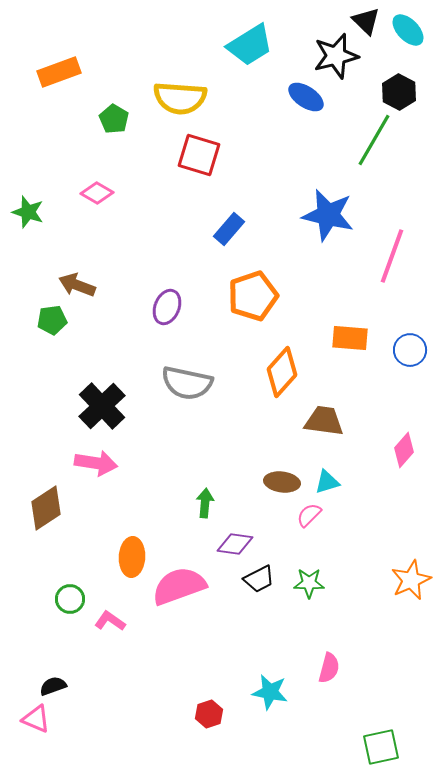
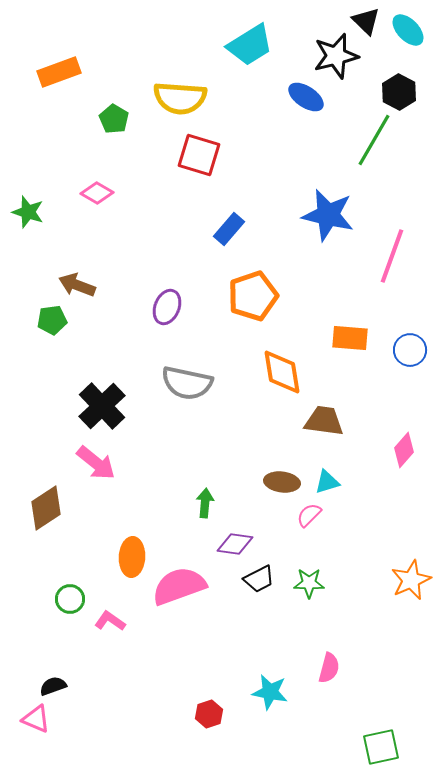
orange diamond at (282, 372): rotated 51 degrees counterclockwise
pink arrow at (96, 463): rotated 30 degrees clockwise
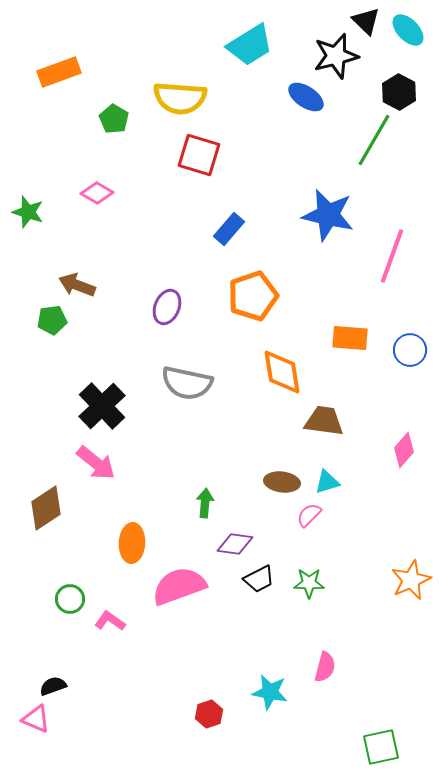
orange ellipse at (132, 557): moved 14 px up
pink semicircle at (329, 668): moved 4 px left, 1 px up
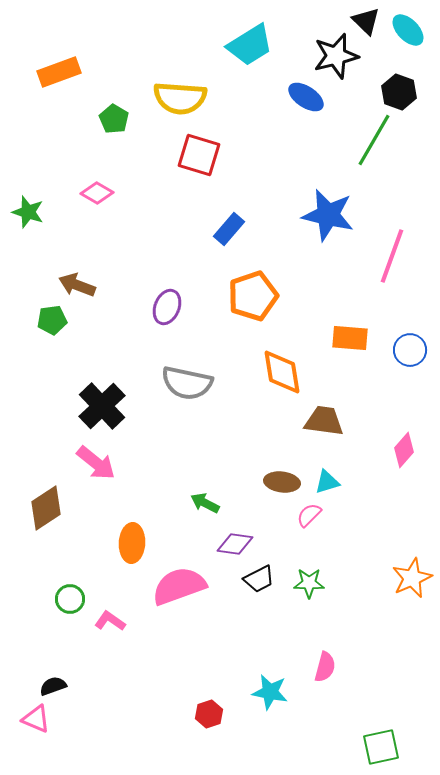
black hexagon at (399, 92): rotated 8 degrees counterclockwise
green arrow at (205, 503): rotated 68 degrees counterclockwise
orange star at (411, 580): moved 1 px right, 2 px up
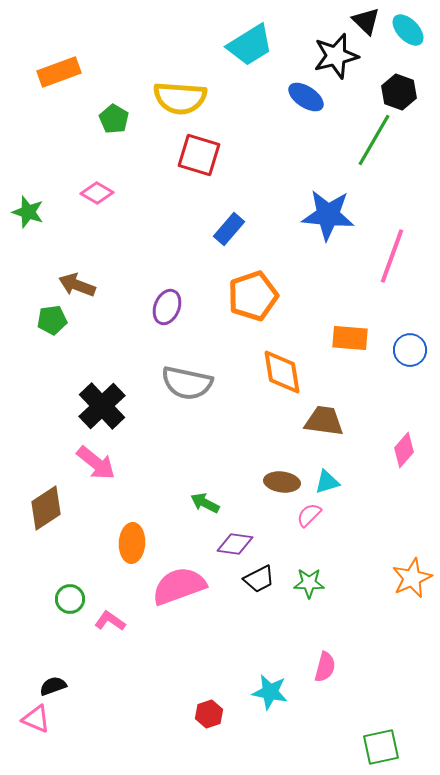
blue star at (328, 215): rotated 8 degrees counterclockwise
